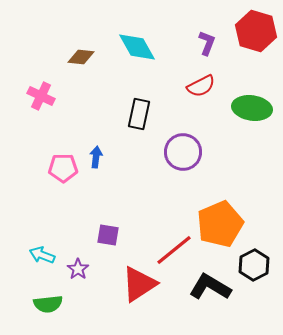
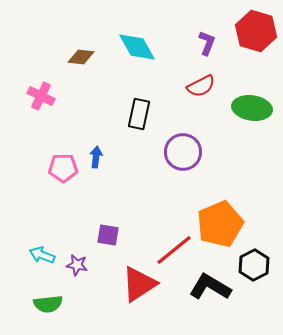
purple star: moved 1 px left, 4 px up; rotated 25 degrees counterclockwise
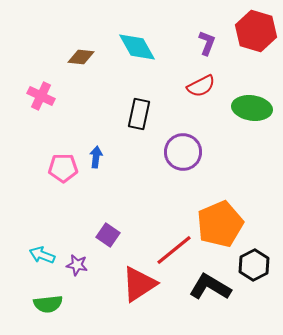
purple square: rotated 25 degrees clockwise
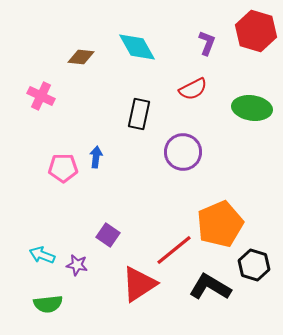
red semicircle: moved 8 px left, 3 px down
black hexagon: rotated 16 degrees counterclockwise
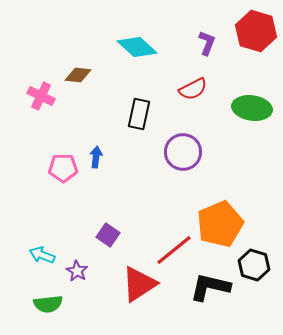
cyan diamond: rotated 18 degrees counterclockwise
brown diamond: moved 3 px left, 18 px down
purple star: moved 6 px down; rotated 20 degrees clockwise
black L-shape: rotated 18 degrees counterclockwise
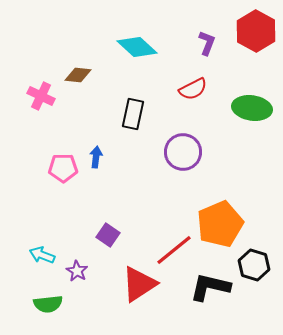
red hexagon: rotated 12 degrees clockwise
black rectangle: moved 6 px left
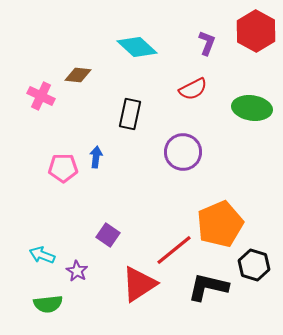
black rectangle: moved 3 px left
black L-shape: moved 2 px left
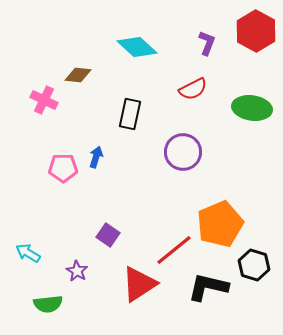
pink cross: moved 3 px right, 4 px down
blue arrow: rotated 10 degrees clockwise
cyan arrow: moved 14 px left, 2 px up; rotated 10 degrees clockwise
